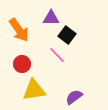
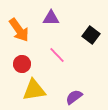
black square: moved 24 px right
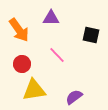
black square: rotated 24 degrees counterclockwise
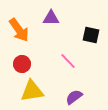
pink line: moved 11 px right, 6 px down
yellow triangle: moved 2 px left, 1 px down
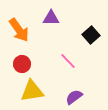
black square: rotated 36 degrees clockwise
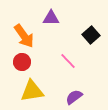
orange arrow: moved 5 px right, 6 px down
red circle: moved 2 px up
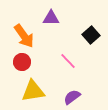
yellow triangle: moved 1 px right
purple semicircle: moved 2 px left
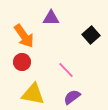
pink line: moved 2 px left, 9 px down
yellow triangle: moved 3 px down; rotated 20 degrees clockwise
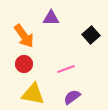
red circle: moved 2 px right, 2 px down
pink line: moved 1 px up; rotated 66 degrees counterclockwise
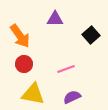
purple triangle: moved 4 px right, 1 px down
orange arrow: moved 4 px left
purple semicircle: rotated 12 degrees clockwise
